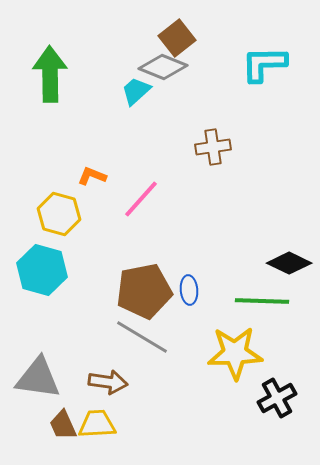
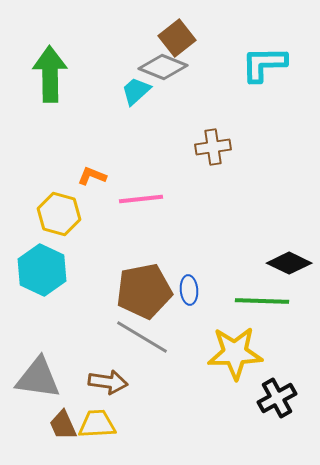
pink line: rotated 42 degrees clockwise
cyan hexagon: rotated 9 degrees clockwise
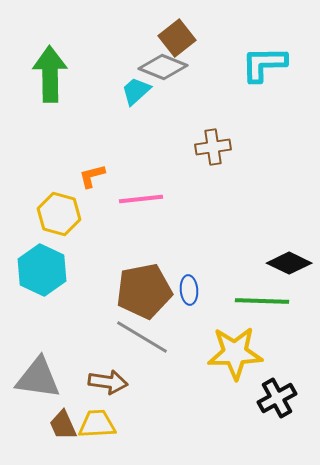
orange L-shape: rotated 36 degrees counterclockwise
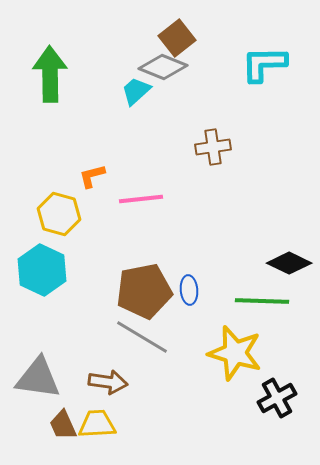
yellow star: rotated 18 degrees clockwise
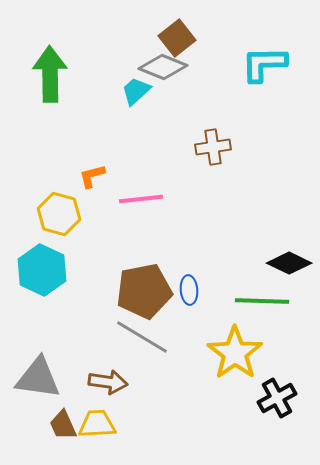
yellow star: rotated 20 degrees clockwise
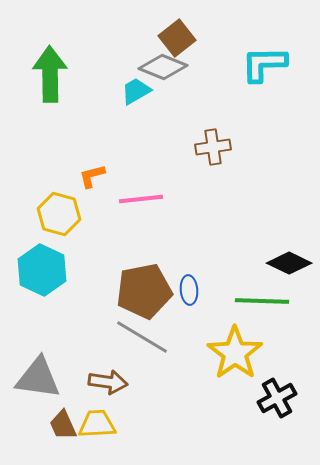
cyan trapezoid: rotated 12 degrees clockwise
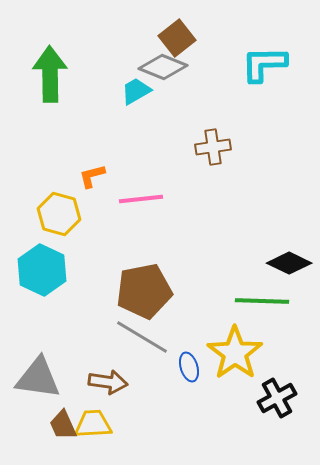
blue ellipse: moved 77 px down; rotated 12 degrees counterclockwise
yellow trapezoid: moved 4 px left
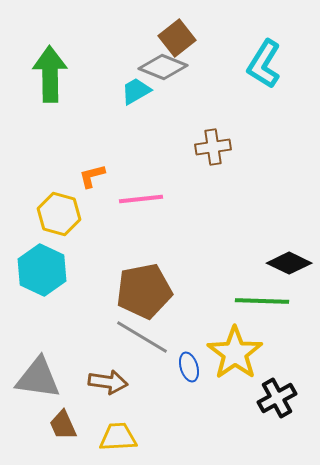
cyan L-shape: rotated 57 degrees counterclockwise
yellow trapezoid: moved 25 px right, 13 px down
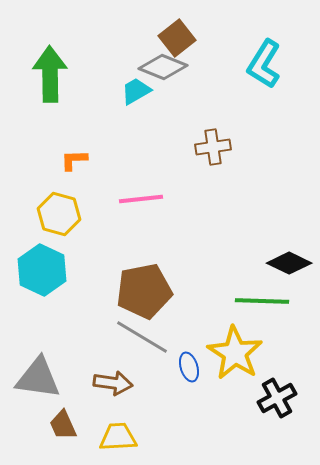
orange L-shape: moved 18 px left, 16 px up; rotated 12 degrees clockwise
yellow star: rotated 4 degrees counterclockwise
brown arrow: moved 5 px right, 1 px down
